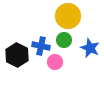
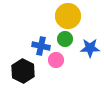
green circle: moved 1 px right, 1 px up
blue star: rotated 24 degrees counterclockwise
black hexagon: moved 6 px right, 16 px down
pink circle: moved 1 px right, 2 px up
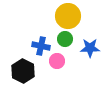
pink circle: moved 1 px right, 1 px down
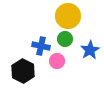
blue star: moved 2 px down; rotated 30 degrees counterclockwise
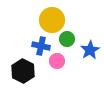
yellow circle: moved 16 px left, 4 px down
green circle: moved 2 px right
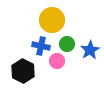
green circle: moved 5 px down
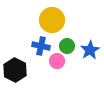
green circle: moved 2 px down
black hexagon: moved 8 px left, 1 px up
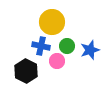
yellow circle: moved 2 px down
blue star: rotated 12 degrees clockwise
black hexagon: moved 11 px right, 1 px down
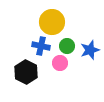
pink circle: moved 3 px right, 2 px down
black hexagon: moved 1 px down
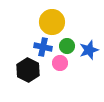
blue cross: moved 2 px right, 1 px down
blue star: moved 1 px left
black hexagon: moved 2 px right, 2 px up
